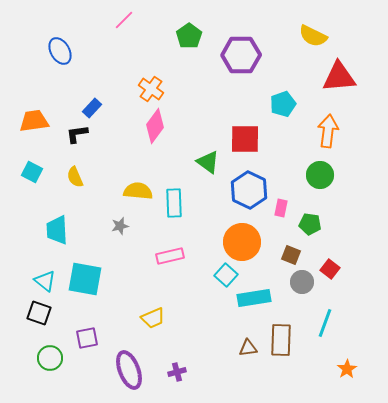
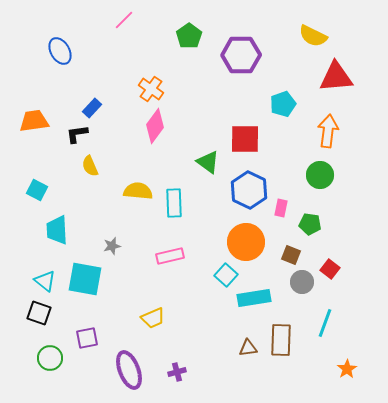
red triangle at (339, 77): moved 3 px left
cyan square at (32, 172): moved 5 px right, 18 px down
yellow semicircle at (75, 177): moved 15 px right, 11 px up
gray star at (120, 226): moved 8 px left, 20 px down
orange circle at (242, 242): moved 4 px right
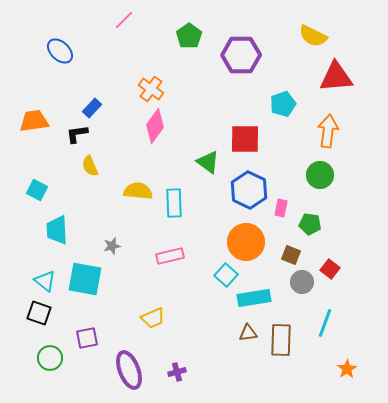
blue ellipse at (60, 51): rotated 16 degrees counterclockwise
brown triangle at (248, 348): moved 15 px up
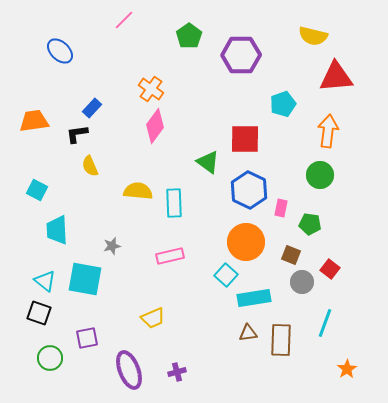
yellow semicircle at (313, 36): rotated 12 degrees counterclockwise
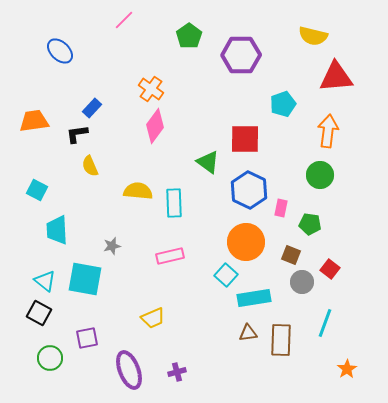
black square at (39, 313): rotated 10 degrees clockwise
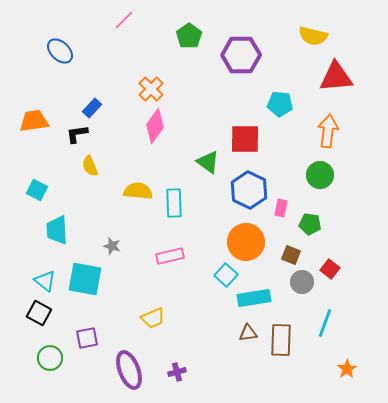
orange cross at (151, 89): rotated 10 degrees clockwise
cyan pentagon at (283, 104): moved 3 px left; rotated 25 degrees clockwise
gray star at (112, 246): rotated 30 degrees clockwise
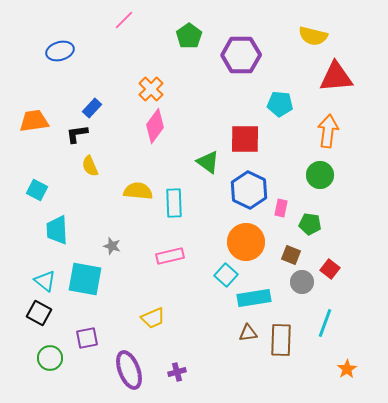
blue ellipse at (60, 51): rotated 60 degrees counterclockwise
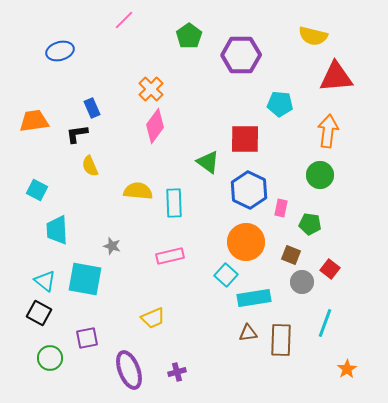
blue rectangle at (92, 108): rotated 66 degrees counterclockwise
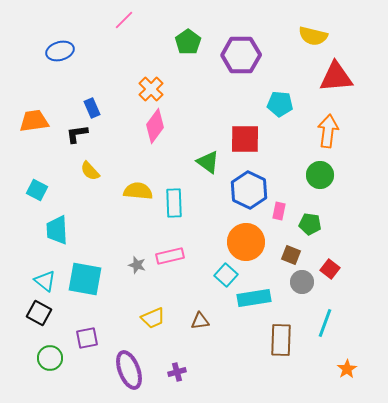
green pentagon at (189, 36): moved 1 px left, 6 px down
yellow semicircle at (90, 166): moved 5 px down; rotated 20 degrees counterclockwise
pink rectangle at (281, 208): moved 2 px left, 3 px down
gray star at (112, 246): moved 25 px right, 19 px down
brown triangle at (248, 333): moved 48 px left, 12 px up
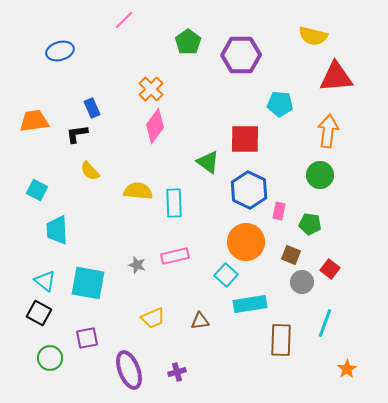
pink rectangle at (170, 256): moved 5 px right
cyan square at (85, 279): moved 3 px right, 4 px down
cyan rectangle at (254, 298): moved 4 px left, 6 px down
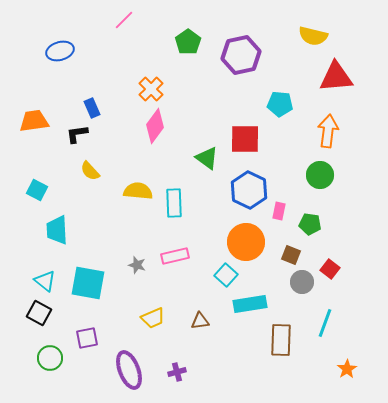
purple hexagon at (241, 55): rotated 12 degrees counterclockwise
green triangle at (208, 162): moved 1 px left, 4 px up
